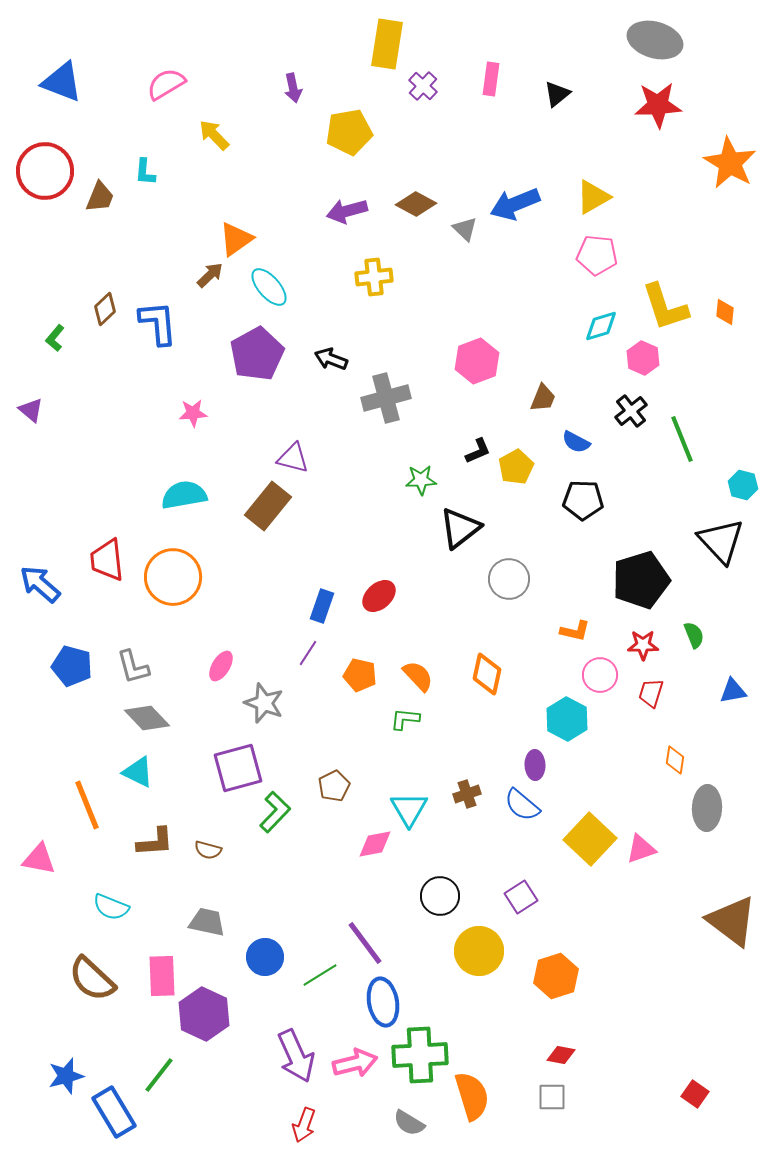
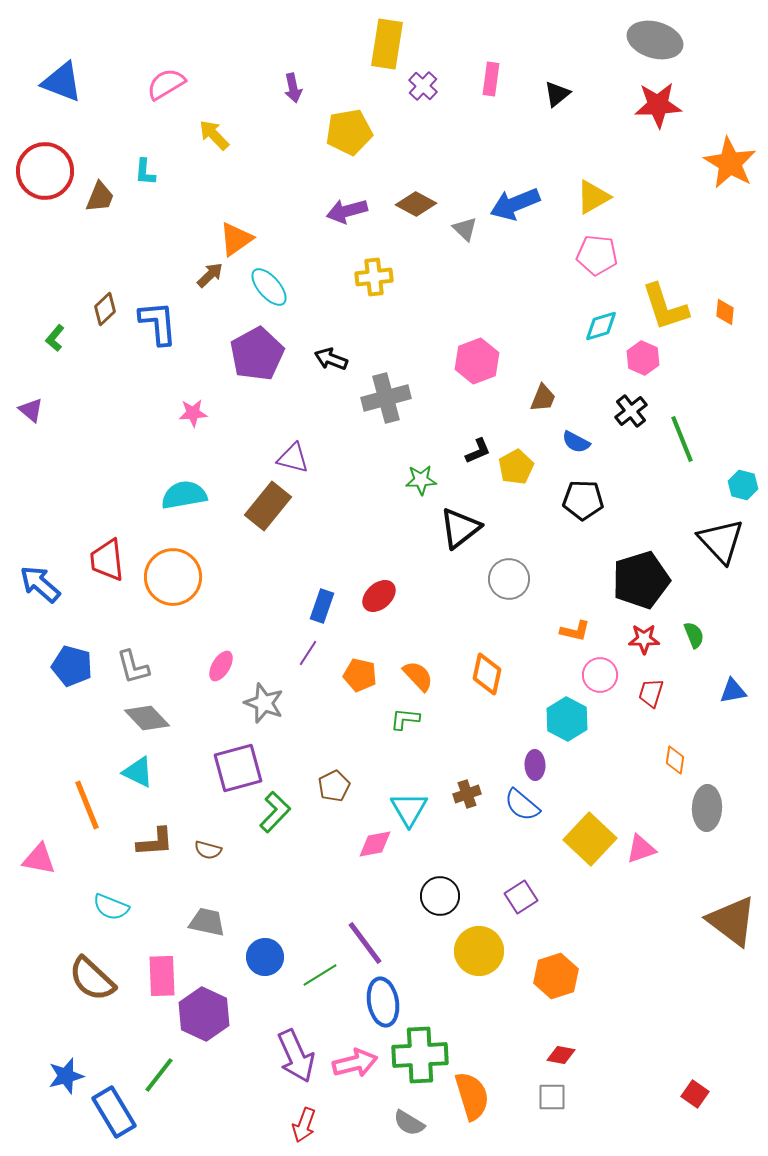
red star at (643, 645): moved 1 px right, 6 px up
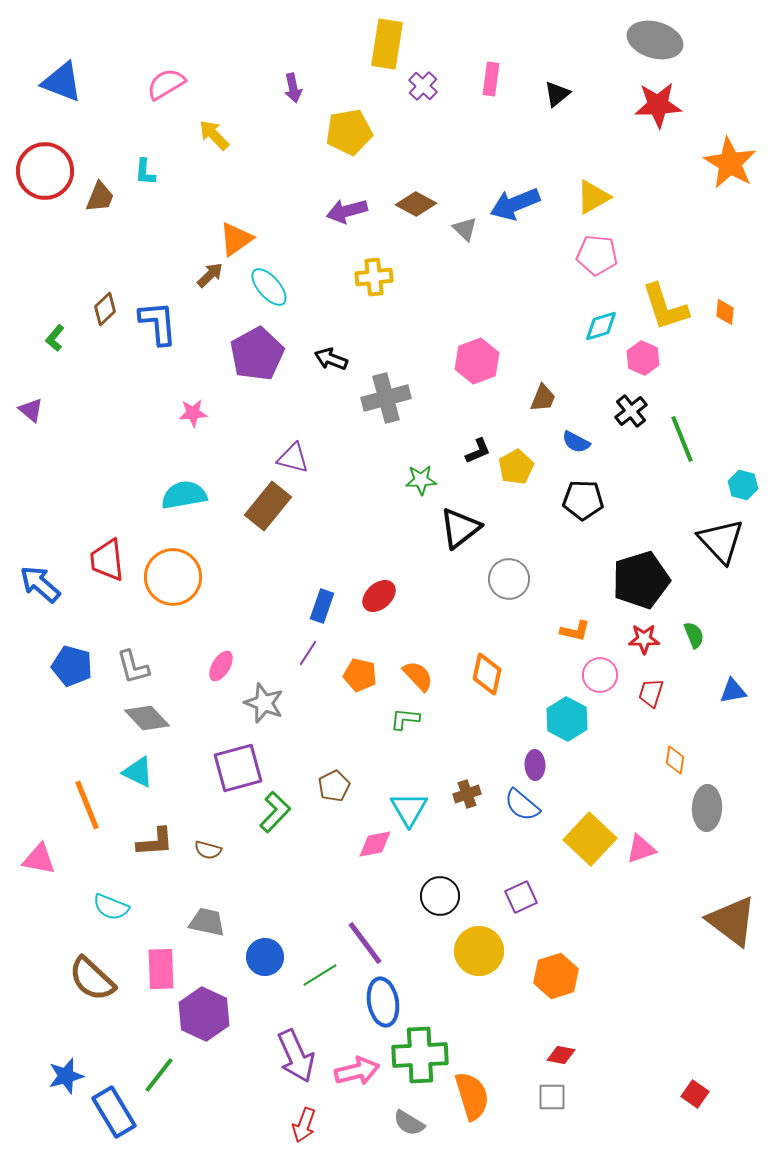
purple square at (521, 897): rotated 8 degrees clockwise
pink rectangle at (162, 976): moved 1 px left, 7 px up
pink arrow at (355, 1063): moved 2 px right, 8 px down
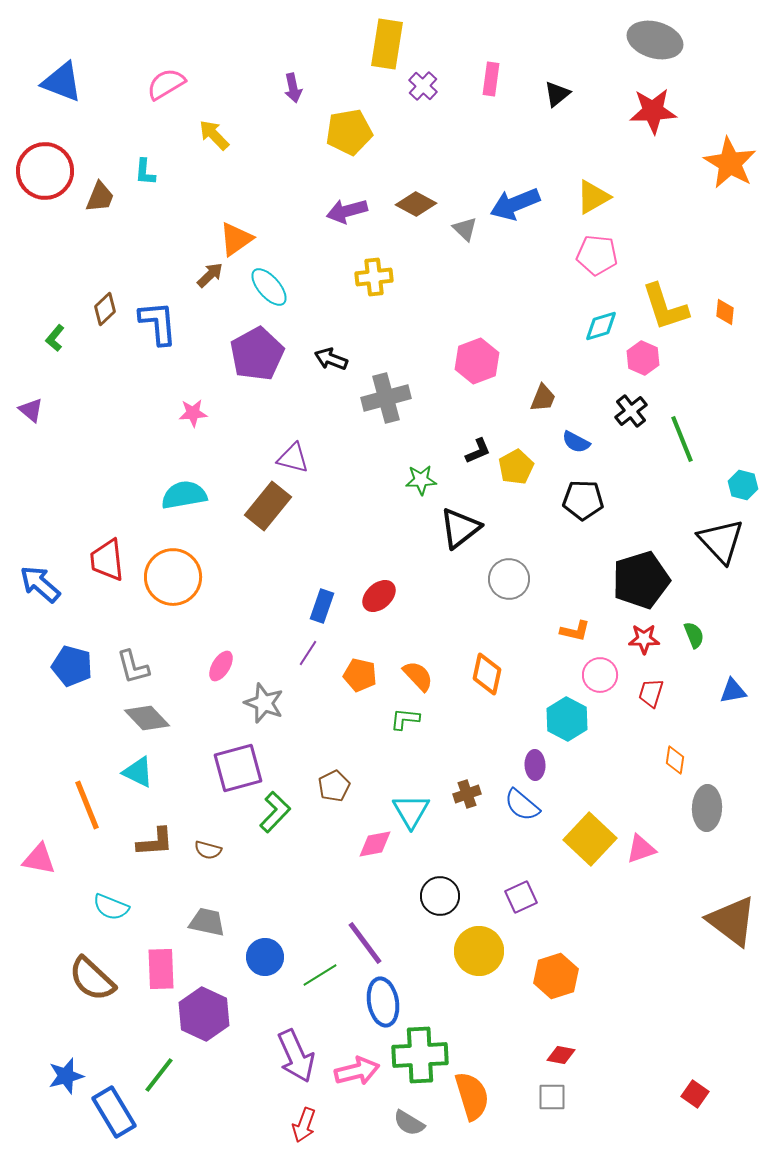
red star at (658, 105): moved 5 px left, 6 px down
cyan triangle at (409, 809): moved 2 px right, 2 px down
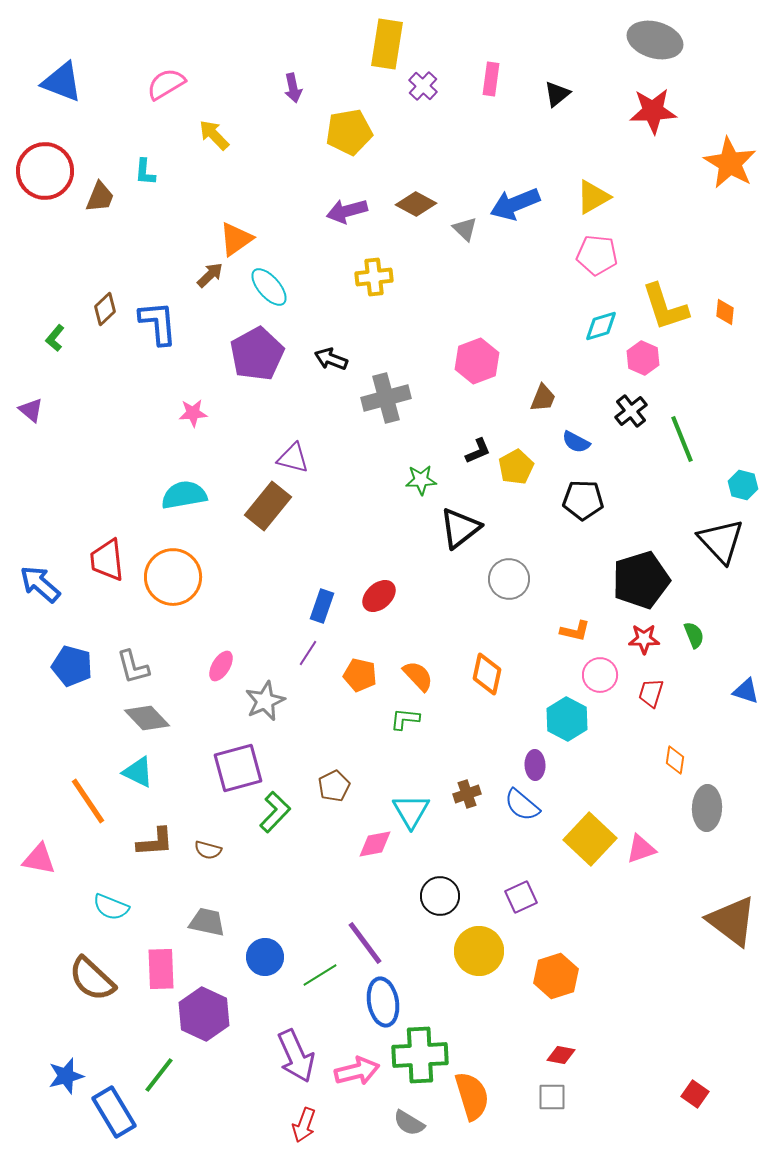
blue triangle at (733, 691): moved 13 px right; rotated 28 degrees clockwise
gray star at (264, 703): moved 1 px right, 2 px up; rotated 27 degrees clockwise
orange line at (87, 805): moved 1 px right, 4 px up; rotated 12 degrees counterclockwise
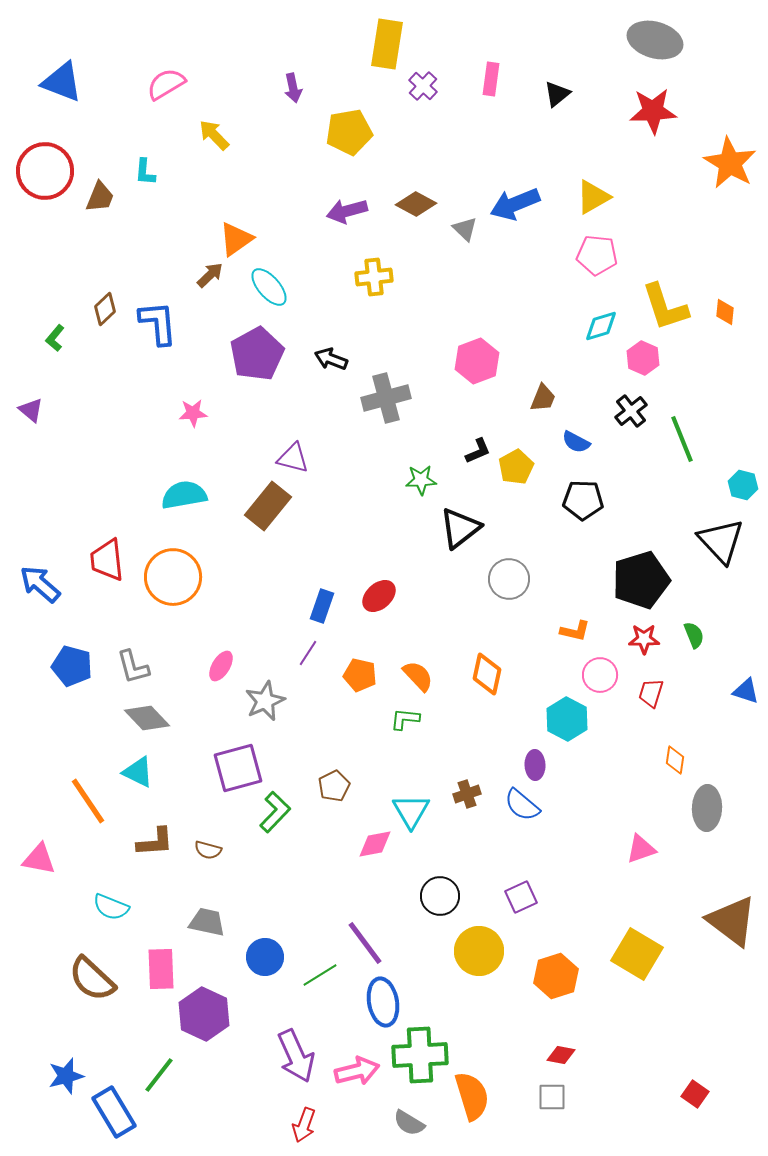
yellow square at (590, 839): moved 47 px right, 115 px down; rotated 12 degrees counterclockwise
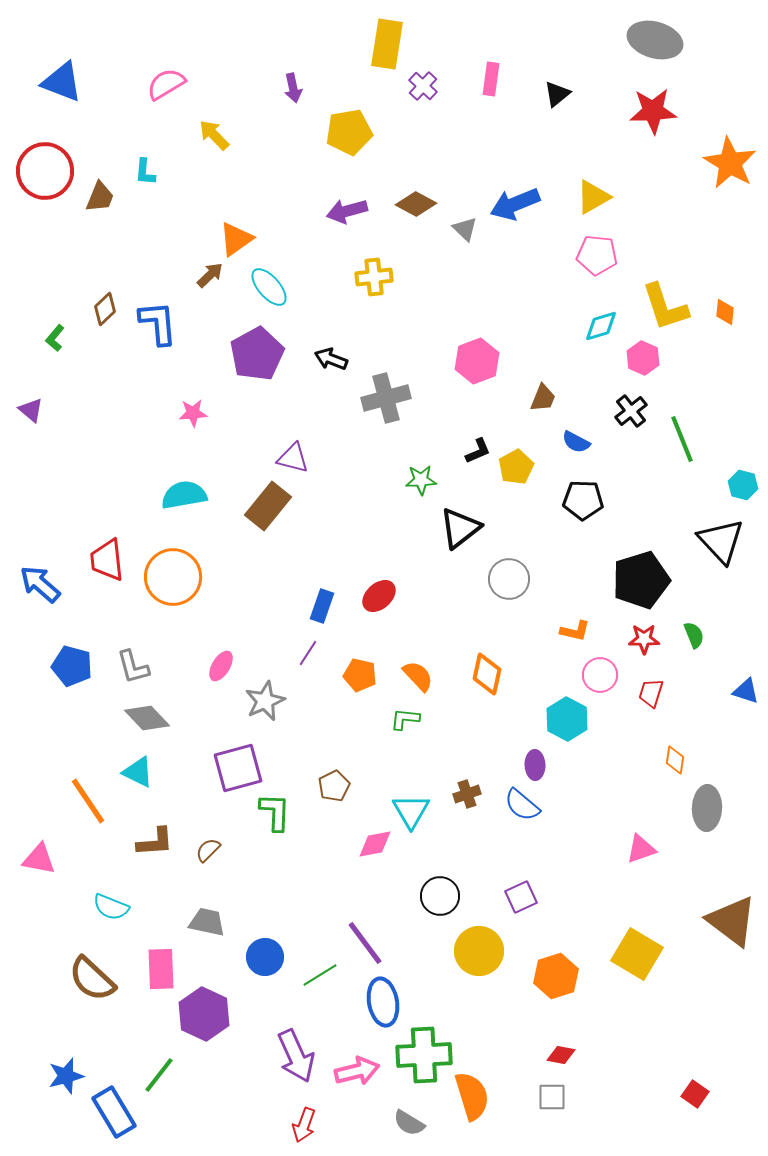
green L-shape at (275, 812): rotated 42 degrees counterclockwise
brown semicircle at (208, 850): rotated 120 degrees clockwise
green cross at (420, 1055): moved 4 px right
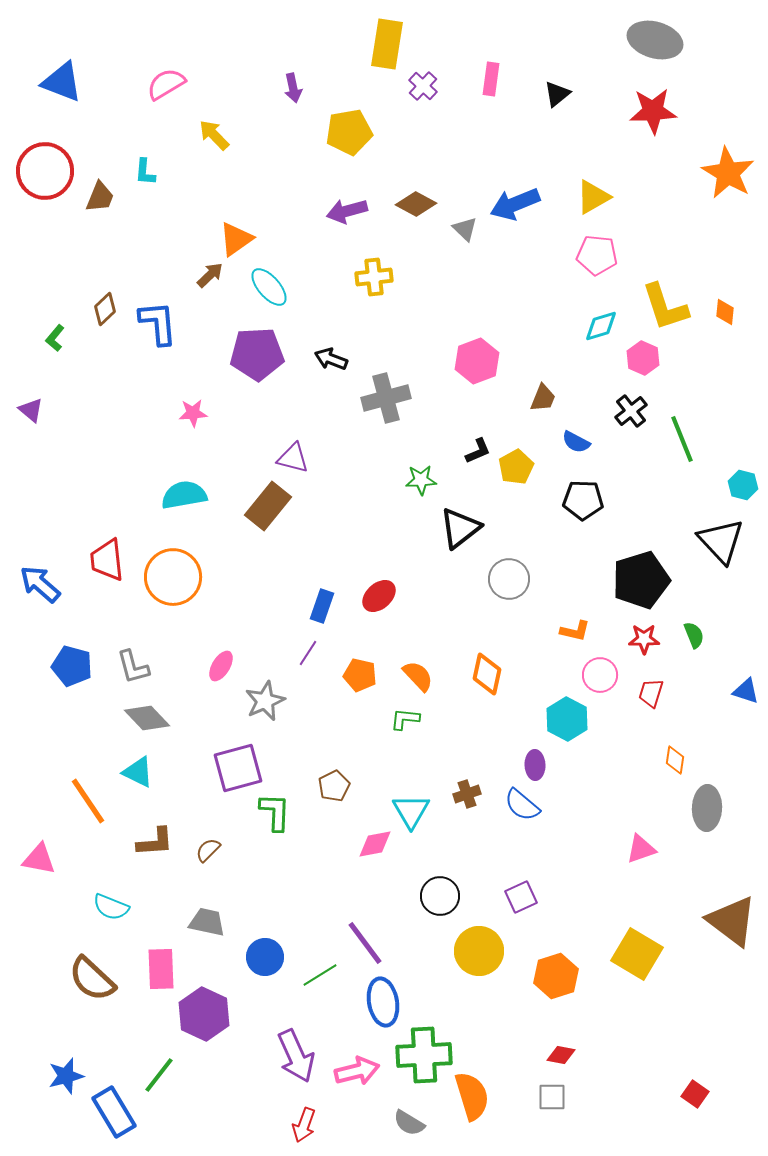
orange star at (730, 163): moved 2 px left, 10 px down
purple pentagon at (257, 354): rotated 26 degrees clockwise
